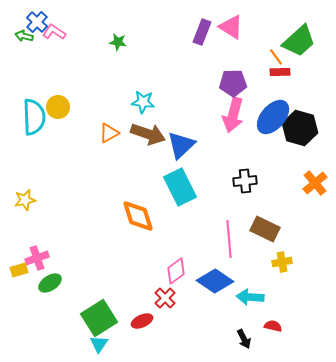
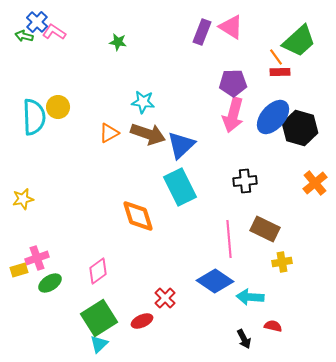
yellow star: moved 2 px left, 1 px up
pink diamond: moved 78 px left
cyan triangle: rotated 12 degrees clockwise
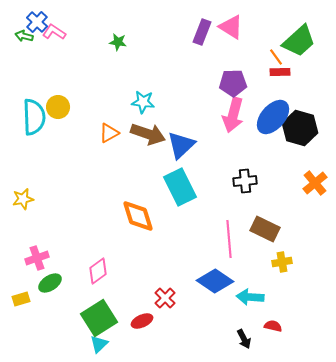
yellow rectangle: moved 2 px right, 29 px down
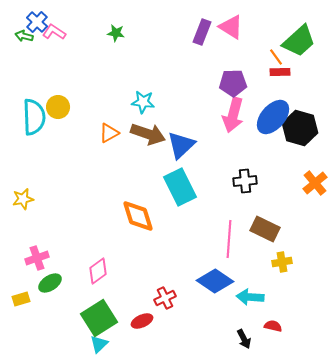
green star: moved 2 px left, 9 px up
pink line: rotated 9 degrees clockwise
red cross: rotated 20 degrees clockwise
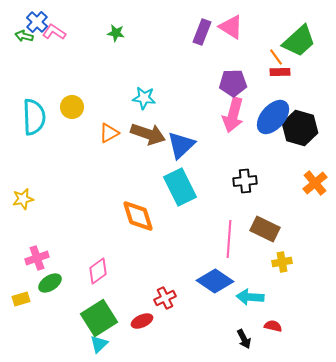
cyan star: moved 1 px right, 4 px up
yellow circle: moved 14 px right
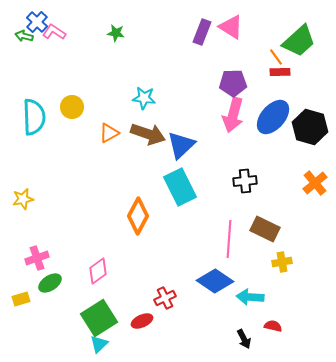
black hexagon: moved 10 px right, 1 px up
orange diamond: rotated 45 degrees clockwise
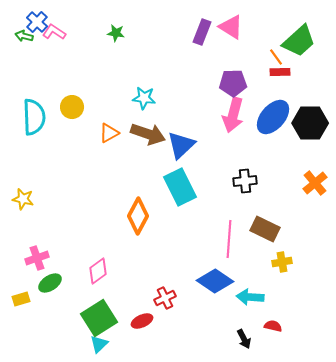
black hexagon: moved 4 px up; rotated 16 degrees counterclockwise
yellow star: rotated 25 degrees clockwise
